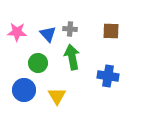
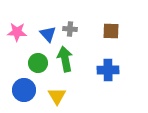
green arrow: moved 7 px left, 2 px down
blue cross: moved 6 px up; rotated 10 degrees counterclockwise
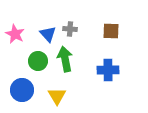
pink star: moved 2 px left, 2 px down; rotated 24 degrees clockwise
green circle: moved 2 px up
blue circle: moved 2 px left
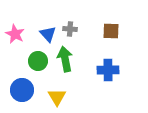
yellow triangle: moved 1 px down
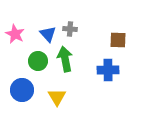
brown square: moved 7 px right, 9 px down
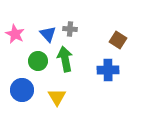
brown square: rotated 30 degrees clockwise
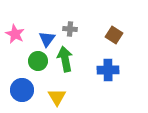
blue triangle: moved 1 px left, 5 px down; rotated 18 degrees clockwise
brown square: moved 4 px left, 5 px up
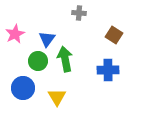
gray cross: moved 9 px right, 16 px up
pink star: rotated 18 degrees clockwise
blue circle: moved 1 px right, 2 px up
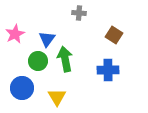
blue circle: moved 1 px left
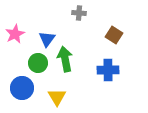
green circle: moved 2 px down
